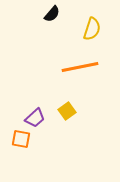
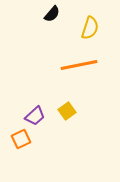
yellow semicircle: moved 2 px left, 1 px up
orange line: moved 1 px left, 2 px up
purple trapezoid: moved 2 px up
orange square: rotated 36 degrees counterclockwise
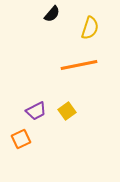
purple trapezoid: moved 1 px right, 5 px up; rotated 15 degrees clockwise
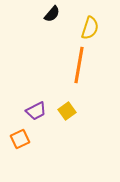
orange line: rotated 69 degrees counterclockwise
orange square: moved 1 px left
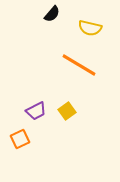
yellow semicircle: rotated 85 degrees clockwise
orange line: rotated 69 degrees counterclockwise
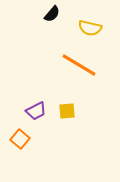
yellow square: rotated 30 degrees clockwise
orange square: rotated 24 degrees counterclockwise
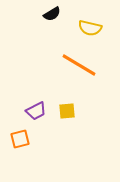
black semicircle: rotated 18 degrees clockwise
orange square: rotated 36 degrees clockwise
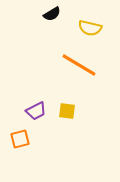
yellow square: rotated 12 degrees clockwise
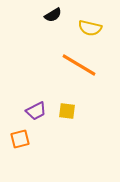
black semicircle: moved 1 px right, 1 px down
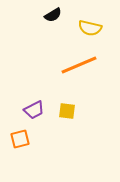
orange line: rotated 54 degrees counterclockwise
purple trapezoid: moved 2 px left, 1 px up
